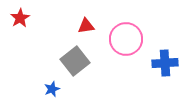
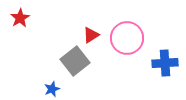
red triangle: moved 5 px right, 9 px down; rotated 24 degrees counterclockwise
pink circle: moved 1 px right, 1 px up
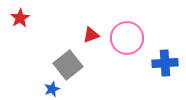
red triangle: rotated 12 degrees clockwise
gray square: moved 7 px left, 4 px down
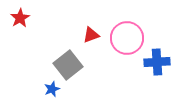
blue cross: moved 8 px left, 1 px up
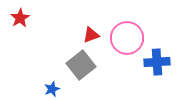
gray square: moved 13 px right
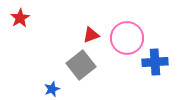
blue cross: moved 2 px left
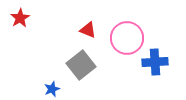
red triangle: moved 3 px left, 5 px up; rotated 42 degrees clockwise
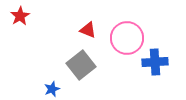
red star: moved 2 px up
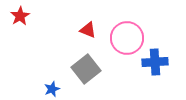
gray square: moved 5 px right, 4 px down
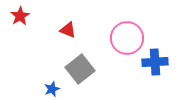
red triangle: moved 20 px left
gray square: moved 6 px left
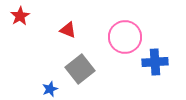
pink circle: moved 2 px left, 1 px up
blue star: moved 2 px left
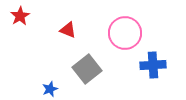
pink circle: moved 4 px up
blue cross: moved 2 px left, 3 px down
gray square: moved 7 px right
